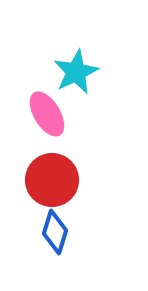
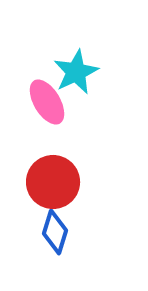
pink ellipse: moved 12 px up
red circle: moved 1 px right, 2 px down
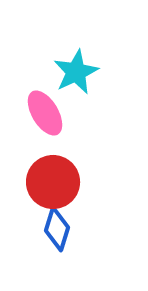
pink ellipse: moved 2 px left, 11 px down
blue diamond: moved 2 px right, 3 px up
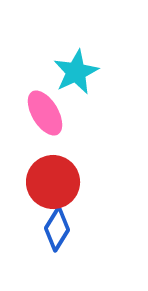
blue diamond: rotated 15 degrees clockwise
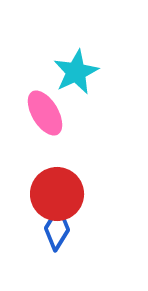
red circle: moved 4 px right, 12 px down
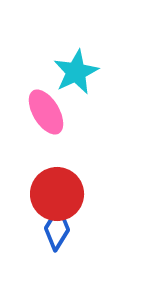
pink ellipse: moved 1 px right, 1 px up
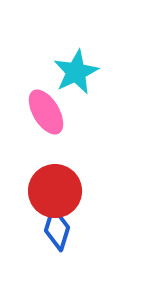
red circle: moved 2 px left, 3 px up
blue diamond: rotated 15 degrees counterclockwise
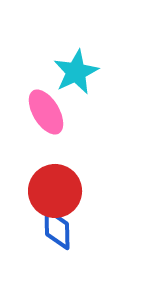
blue diamond: rotated 18 degrees counterclockwise
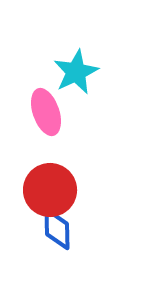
pink ellipse: rotated 12 degrees clockwise
red circle: moved 5 px left, 1 px up
